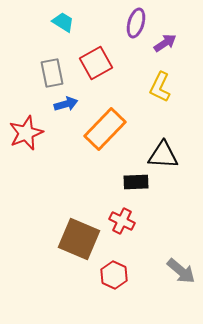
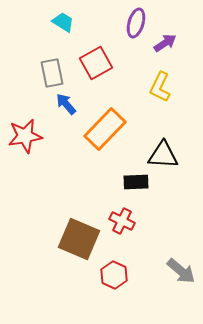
blue arrow: rotated 115 degrees counterclockwise
red star: moved 1 px left, 3 px down; rotated 12 degrees clockwise
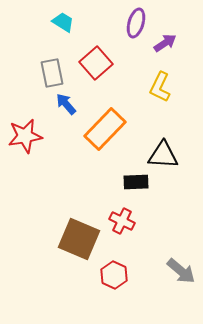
red square: rotated 12 degrees counterclockwise
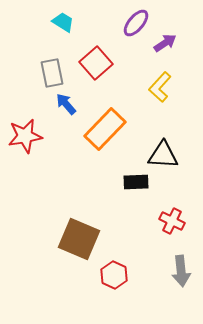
purple ellipse: rotated 24 degrees clockwise
yellow L-shape: rotated 16 degrees clockwise
red cross: moved 50 px right
gray arrow: rotated 44 degrees clockwise
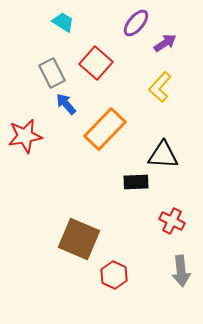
red square: rotated 8 degrees counterclockwise
gray rectangle: rotated 16 degrees counterclockwise
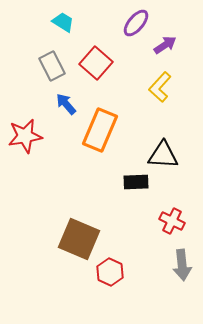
purple arrow: moved 2 px down
gray rectangle: moved 7 px up
orange rectangle: moved 5 px left, 1 px down; rotated 21 degrees counterclockwise
gray arrow: moved 1 px right, 6 px up
red hexagon: moved 4 px left, 3 px up
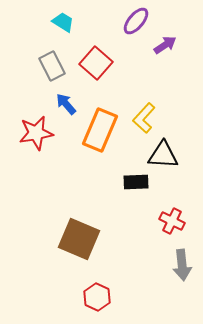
purple ellipse: moved 2 px up
yellow L-shape: moved 16 px left, 31 px down
red star: moved 11 px right, 3 px up
red hexagon: moved 13 px left, 25 px down
